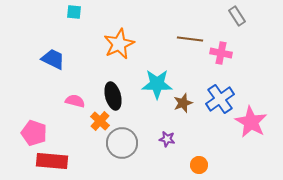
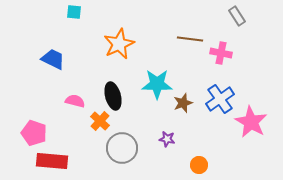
gray circle: moved 5 px down
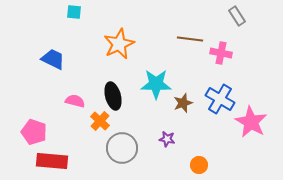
cyan star: moved 1 px left
blue cross: rotated 24 degrees counterclockwise
pink pentagon: moved 1 px up
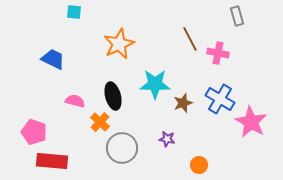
gray rectangle: rotated 18 degrees clockwise
brown line: rotated 55 degrees clockwise
pink cross: moved 3 px left
cyan star: moved 1 px left
orange cross: moved 1 px down
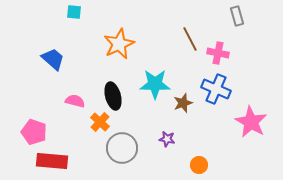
blue trapezoid: rotated 15 degrees clockwise
blue cross: moved 4 px left, 10 px up; rotated 8 degrees counterclockwise
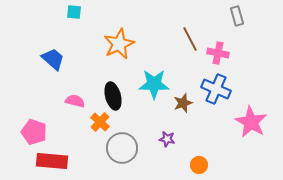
cyan star: moved 1 px left
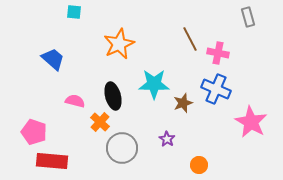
gray rectangle: moved 11 px right, 1 px down
purple star: rotated 21 degrees clockwise
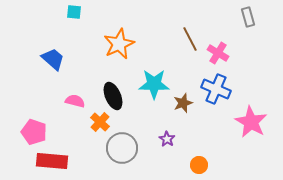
pink cross: rotated 20 degrees clockwise
black ellipse: rotated 8 degrees counterclockwise
